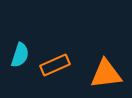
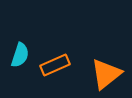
orange triangle: rotated 32 degrees counterclockwise
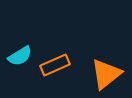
cyan semicircle: moved 1 px down; rotated 40 degrees clockwise
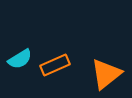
cyan semicircle: moved 3 px down
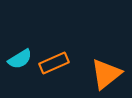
orange rectangle: moved 1 px left, 2 px up
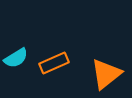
cyan semicircle: moved 4 px left, 1 px up
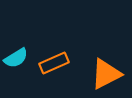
orange triangle: rotated 12 degrees clockwise
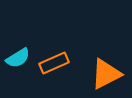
cyan semicircle: moved 2 px right
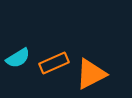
orange triangle: moved 15 px left
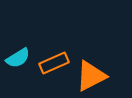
orange triangle: moved 2 px down
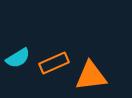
orange triangle: rotated 20 degrees clockwise
